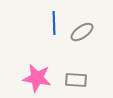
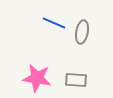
blue line: rotated 65 degrees counterclockwise
gray ellipse: rotated 45 degrees counterclockwise
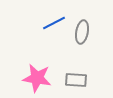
blue line: rotated 50 degrees counterclockwise
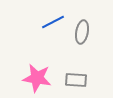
blue line: moved 1 px left, 1 px up
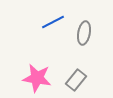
gray ellipse: moved 2 px right, 1 px down
gray rectangle: rotated 55 degrees counterclockwise
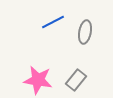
gray ellipse: moved 1 px right, 1 px up
pink star: moved 1 px right, 2 px down
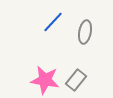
blue line: rotated 20 degrees counterclockwise
pink star: moved 7 px right
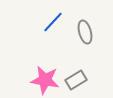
gray ellipse: rotated 25 degrees counterclockwise
gray rectangle: rotated 20 degrees clockwise
